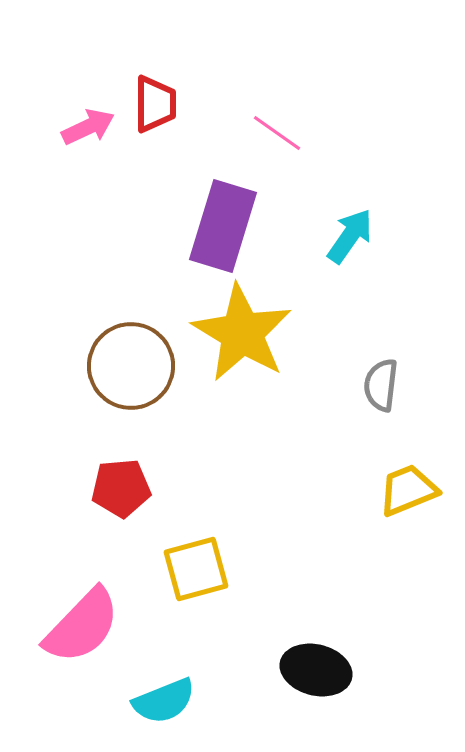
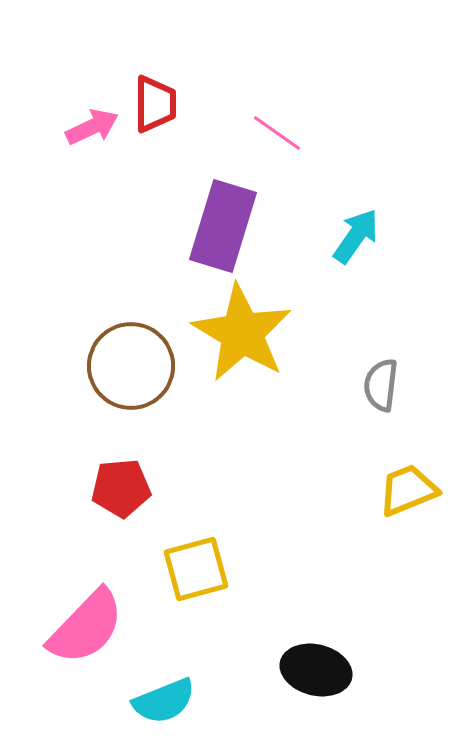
pink arrow: moved 4 px right
cyan arrow: moved 6 px right
pink semicircle: moved 4 px right, 1 px down
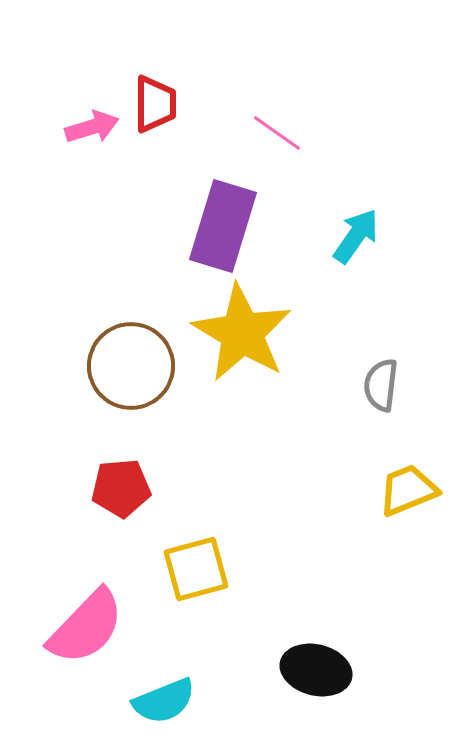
pink arrow: rotated 8 degrees clockwise
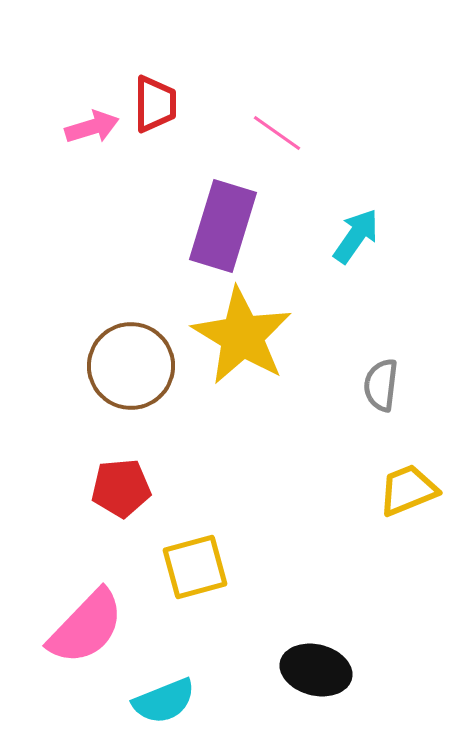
yellow star: moved 3 px down
yellow square: moved 1 px left, 2 px up
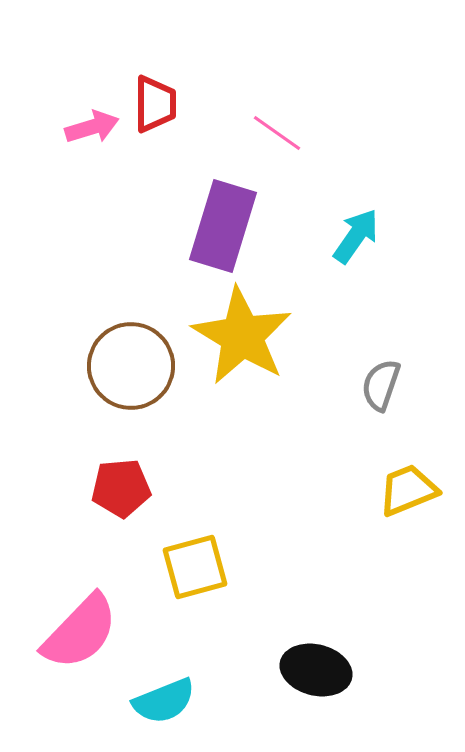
gray semicircle: rotated 12 degrees clockwise
pink semicircle: moved 6 px left, 5 px down
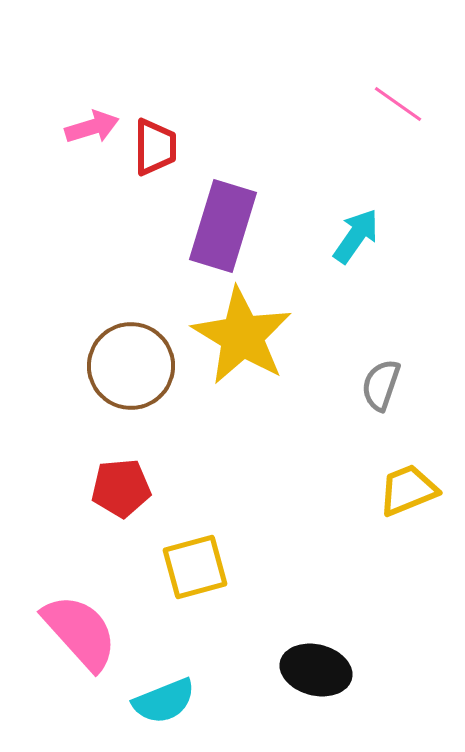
red trapezoid: moved 43 px down
pink line: moved 121 px right, 29 px up
pink semicircle: rotated 86 degrees counterclockwise
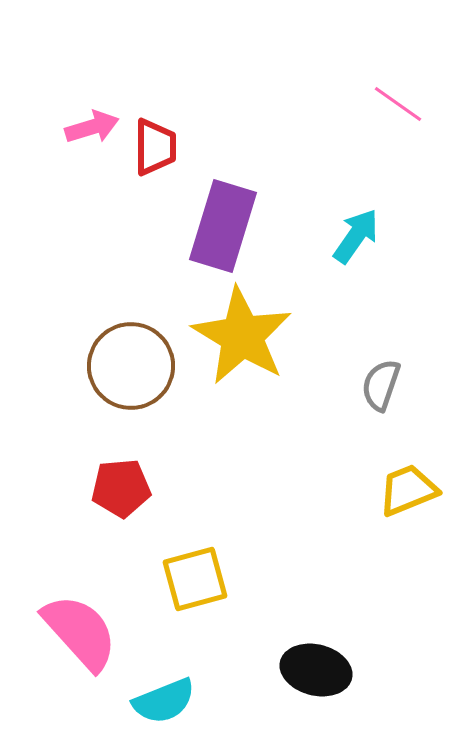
yellow square: moved 12 px down
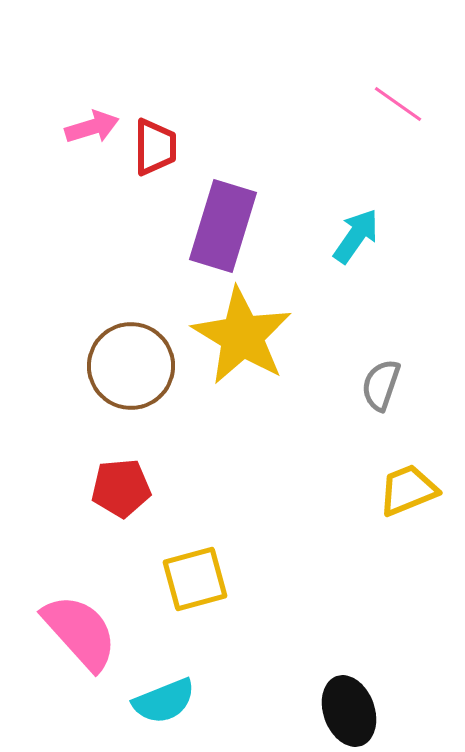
black ellipse: moved 33 px right, 41 px down; rotated 56 degrees clockwise
